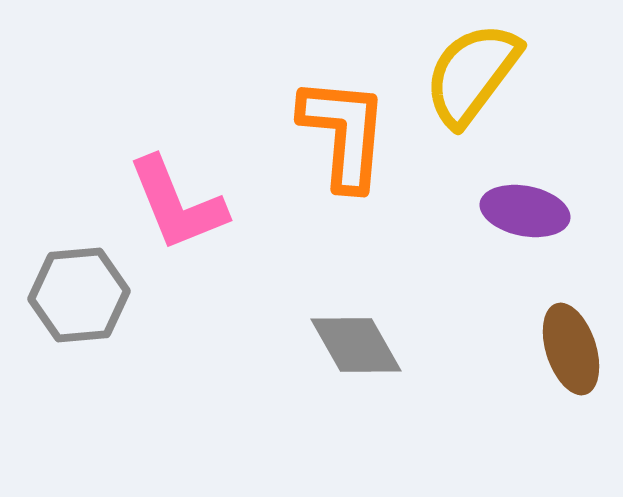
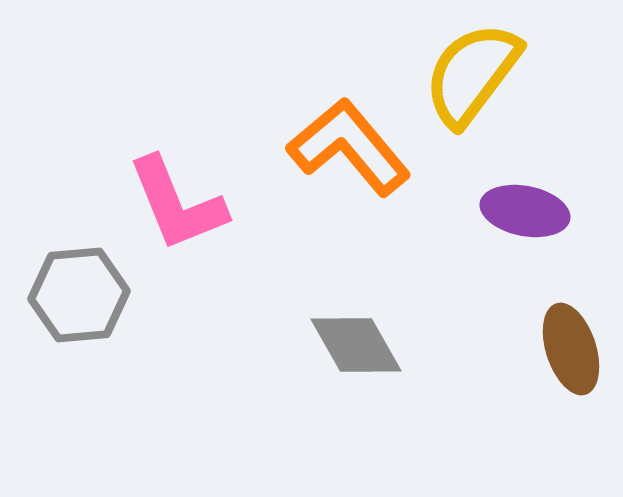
orange L-shape: moved 5 px right, 14 px down; rotated 45 degrees counterclockwise
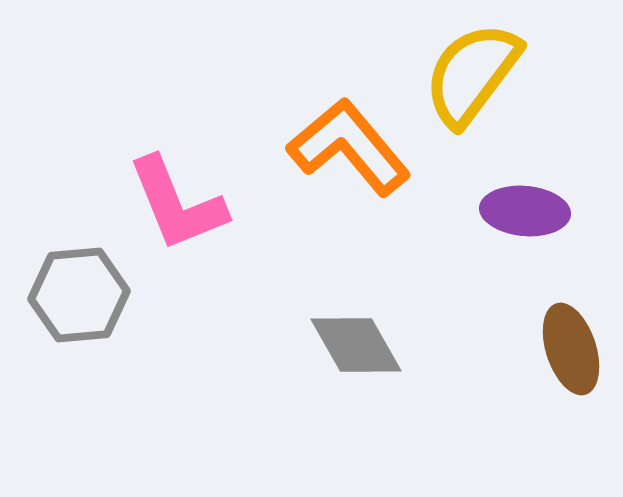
purple ellipse: rotated 6 degrees counterclockwise
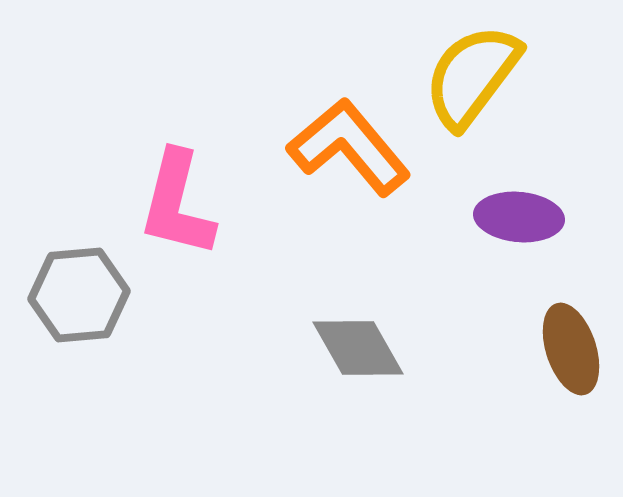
yellow semicircle: moved 2 px down
pink L-shape: rotated 36 degrees clockwise
purple ellipse: moved 6 px left, 6 px down
gray diamond: moved 2 px right, 3 px down
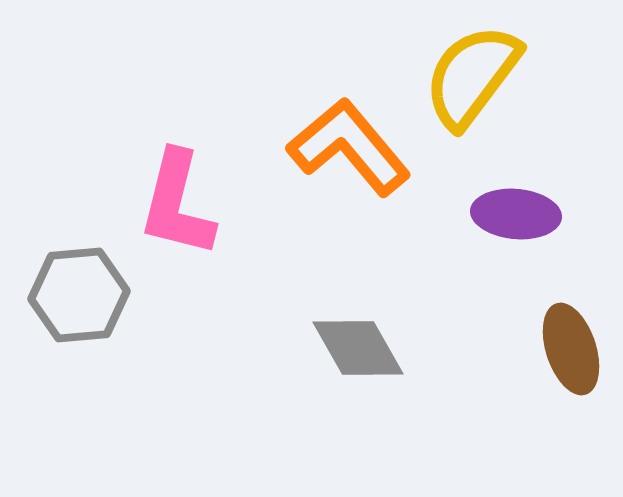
purple ellipse: moved 3 px left, 3 px up
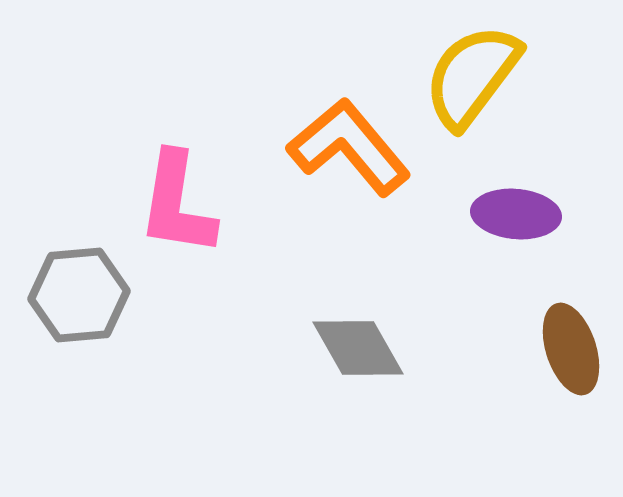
pink L-shape: rotated 5 degrees counterclockwise
